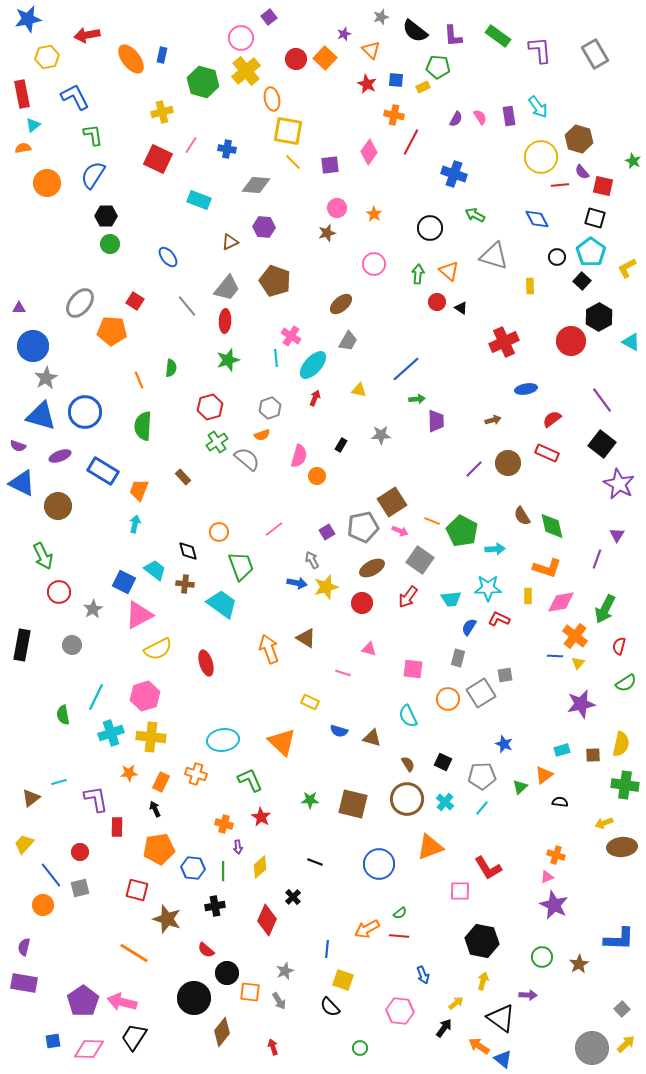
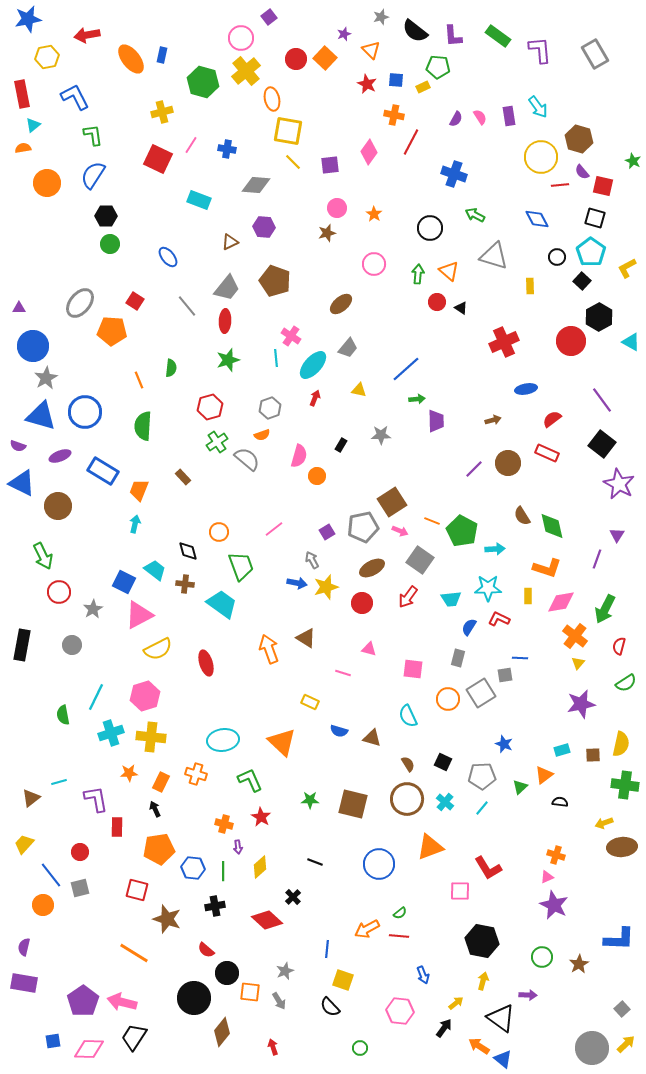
gray trapezoid at (348, 341): moved 7 px down; rotated 10 degrees clockwise
blue line at (555, 656): moved 35 px left, 2 px down
red diamond at (267, 920): rotated 72 degrees counterclockwise
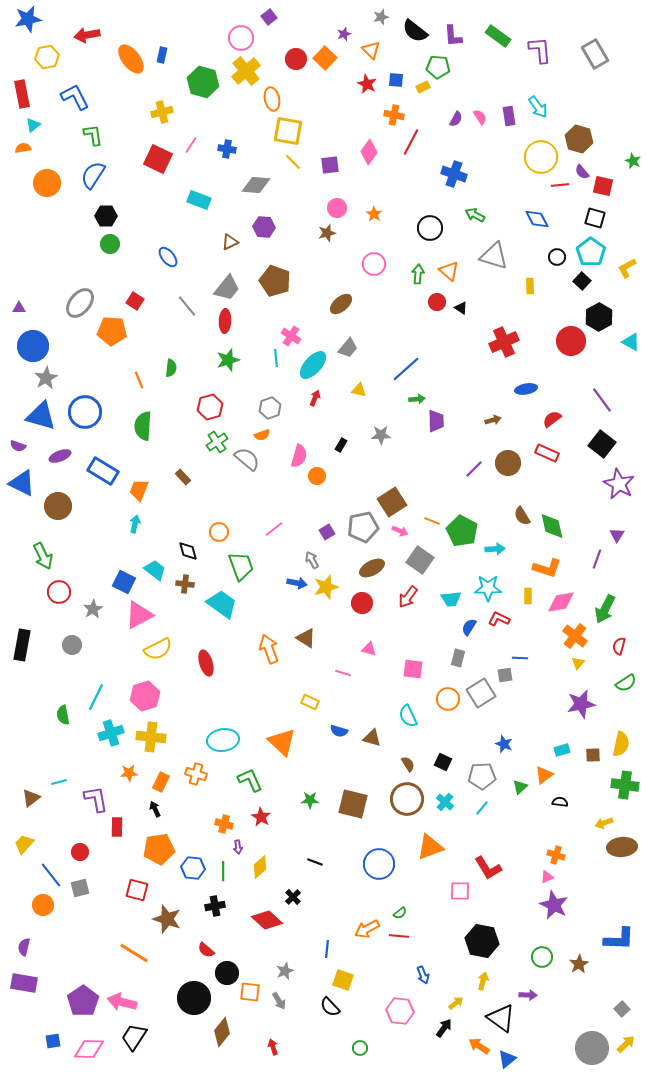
blue triangle at (503, 1059): moved 4 px right; rotated 42 degrees clockwise
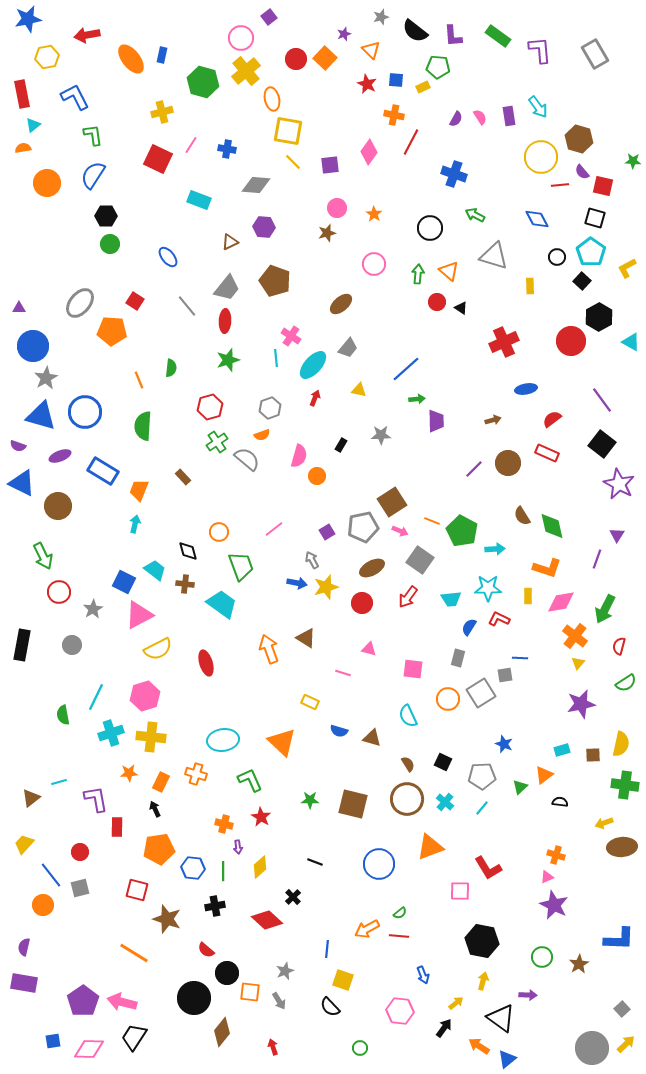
green star at (633, 161): rotated 21 degrees counterclockwise
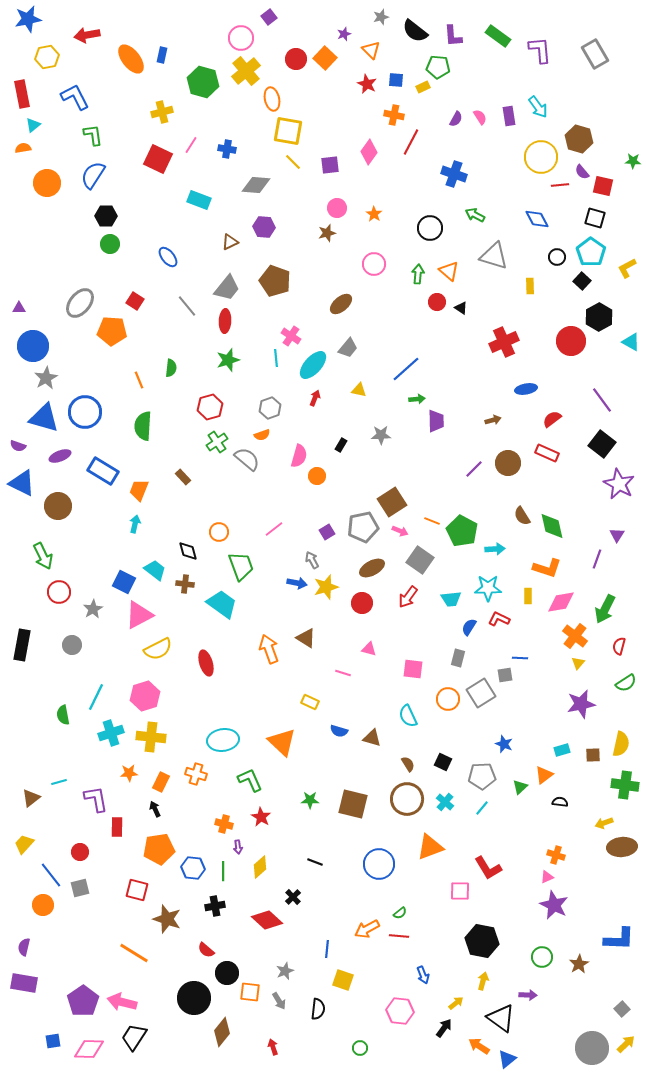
blue triangle at (41, 416): moved 3 px right, 2 px down
black semicircle at (330, 1007): moved 12 px left, 2 px down; rotated 130 degrees counterclockwise
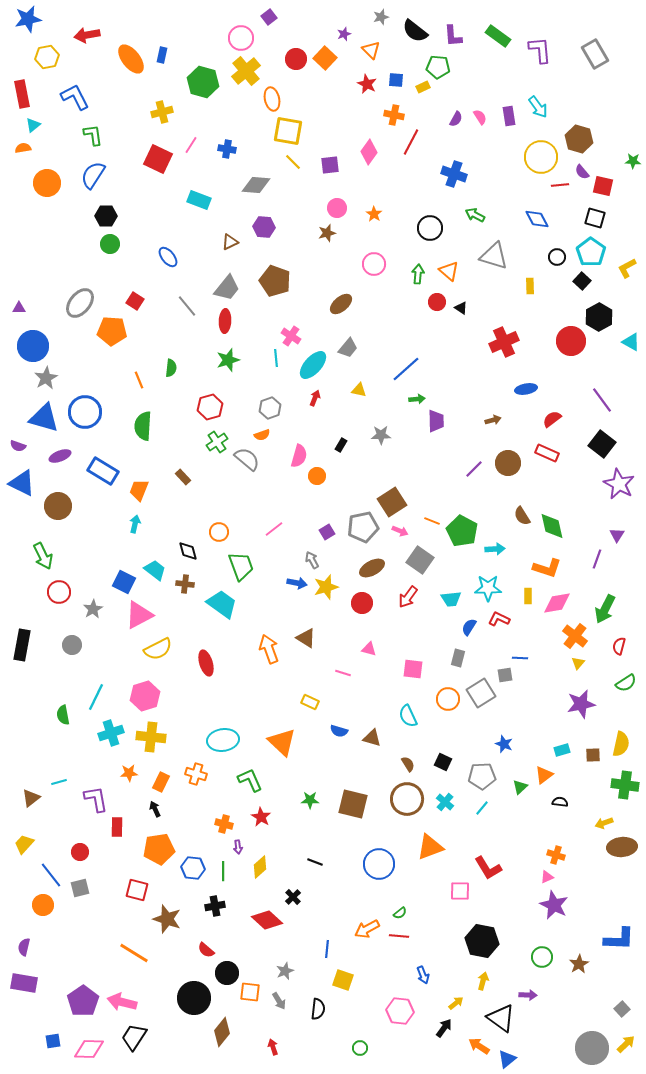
pink diamond at (561, 602): moved 4 px left, 1 px down
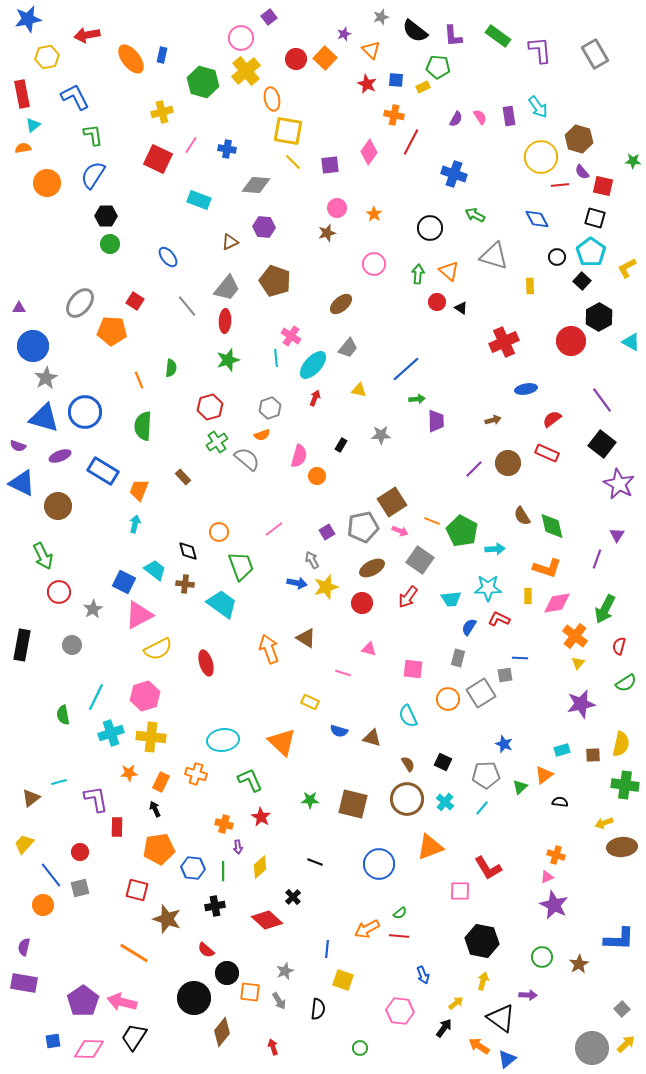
gray pentagon at (482, 776): moved 4 px right, 1 px up
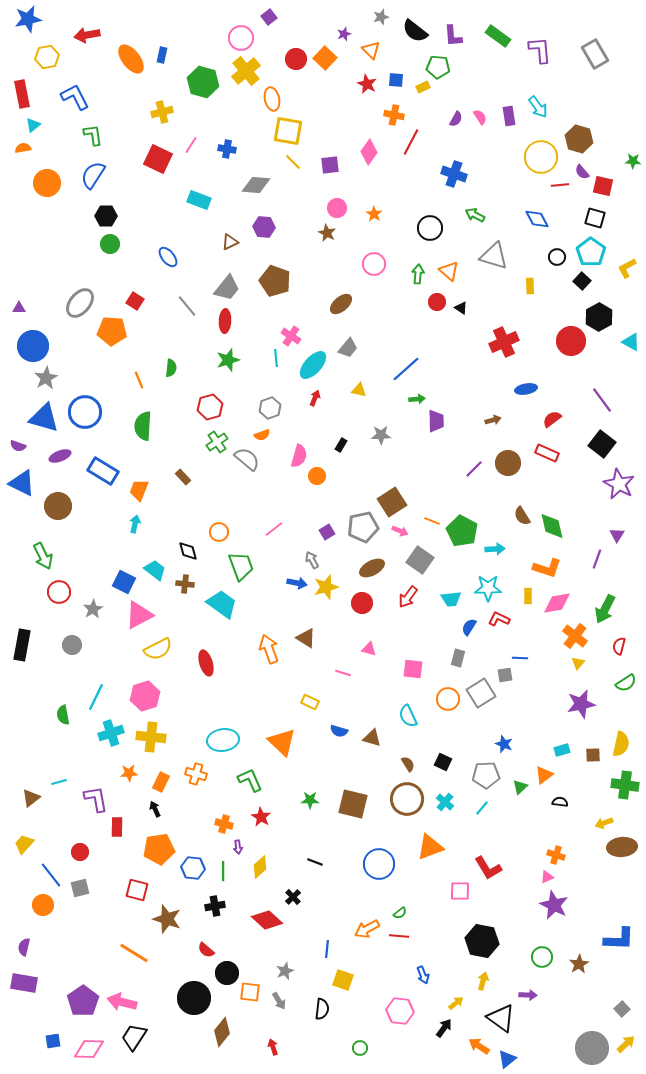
brown star at (327, 233): rotated 30 degrees counterclockwise
black semicircle at (318, 1009): moved 4 px right
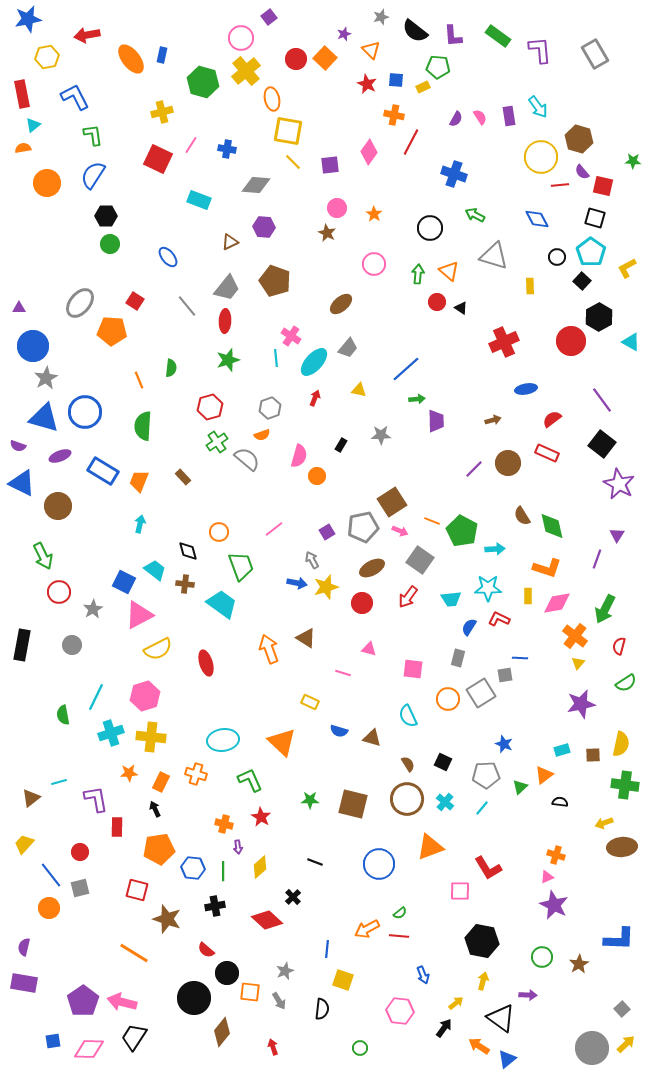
cyan ellipse at (313, 365): moved 1 px right, 3 px up
orange trapezoid at (139, 490): moved 9 px up
cyan arrow at (135, 524): moved 5 px right
orange circle at (43, 905): moved 6 px right, 3 px down
